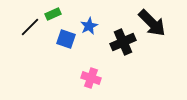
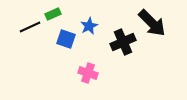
black line: rotated 20 degrees clockwise
pink cross: moved 3 px left, 5 px up
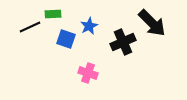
green rectangle: rotated 21 degrees clockwise
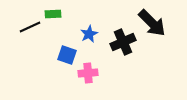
blue star: moved 8 px down
blue square: moved 1 px right, 16 px down
pink cross: rotated 24 degrees counterclockwise
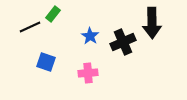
green rectangle: rotated 49 degrees counterclockwise
black arrow: rotated 44 degrees clockwise
blue star: moved 1 px right, 2 px down; rotated 12 degrees counterclockwise
blue square: moved 21 px left, 7 px down
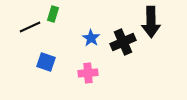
green rectangle: rotated 21 degrees counterclockwise
black arrow: moved 1 px left, 1 px up
blue star: moved 1 px right, 2 px down
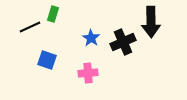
blue square: moved 1 px right, 2 px up
